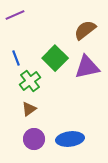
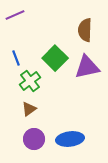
brown semicircle: rotated 50 degrees counterclockwise
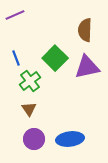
brown triangle: rotated 28 degrees counterclockwise
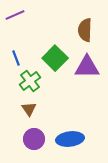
purple triangle: rotated 12 degrees clockwise
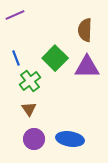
blue ellipse: rotated 16 degrees clockwise
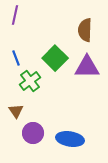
purple line: rotated 54 degrees counterclockwise
brown triangle: moved 13 px left, 2 px down
purple circle: moved 1 px left, 6 px up
